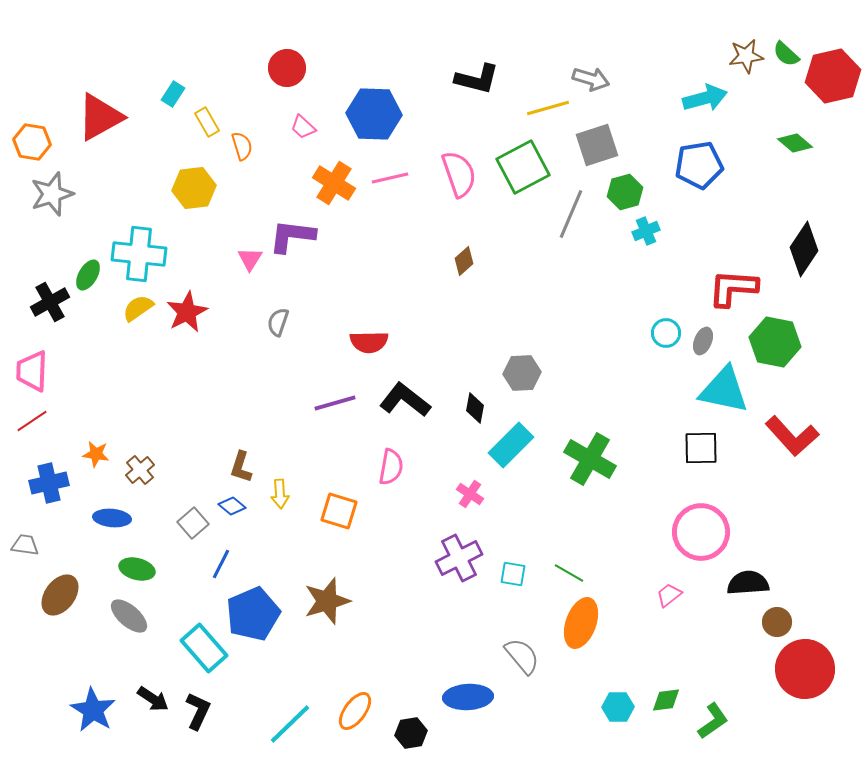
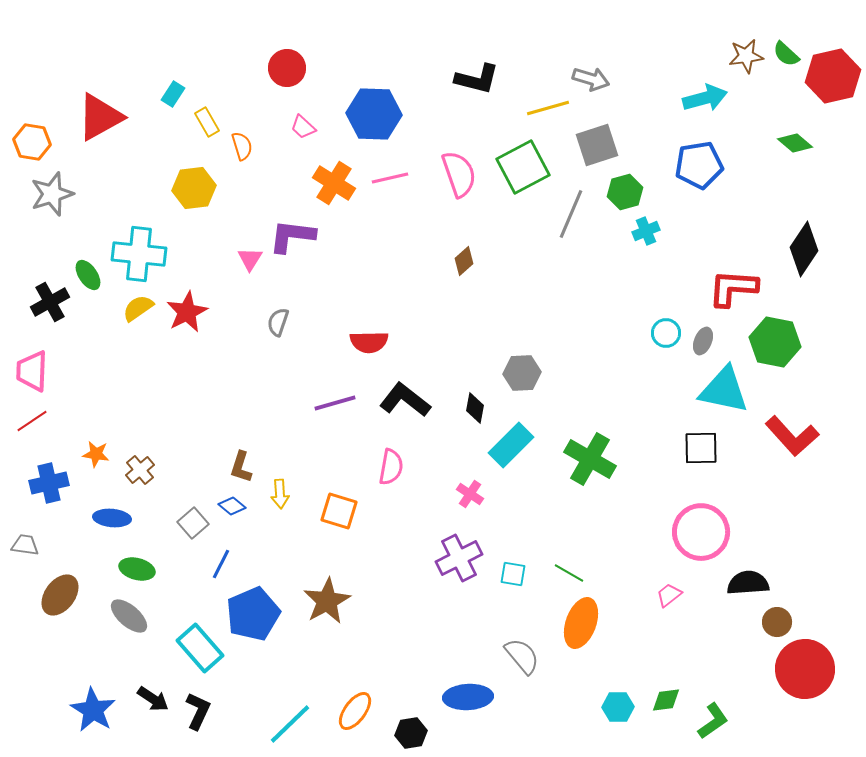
green ellipse at (88, 275): rotated 64 degrees counterclockwise
brown star at (327, 601): rotated 12 degrees counterclockwise
cyan rectangle at (204, 648): moved 4 px left
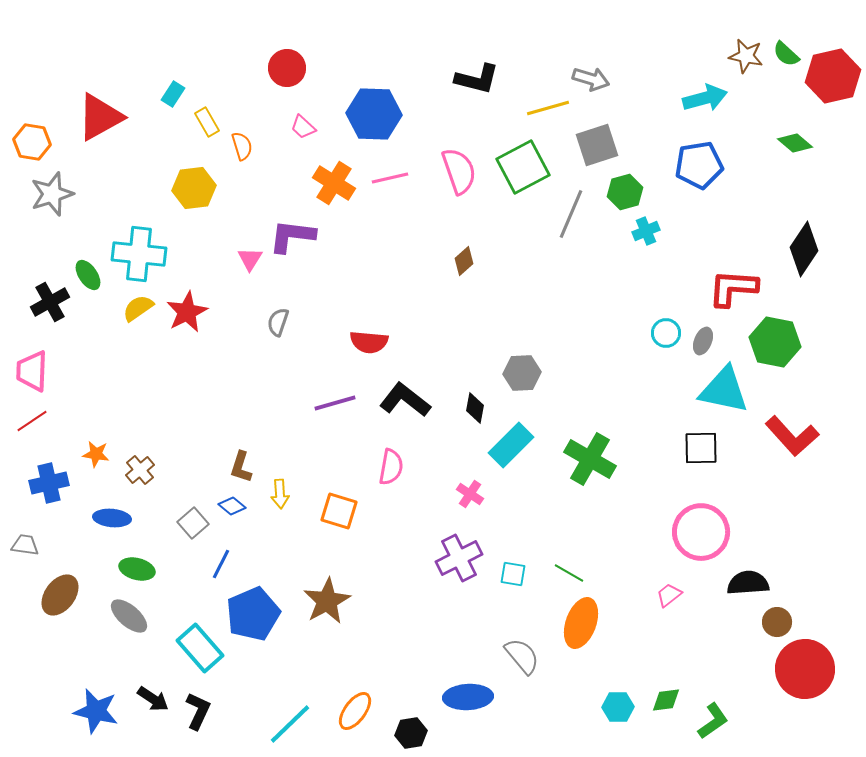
brown star at (746, 56): rotated 20 degrees clockwise
pink semicircle at (459, 174): moved 3 px up
red semicircle at (369, 342): rotated 6 degrees clockwise
blue star at (93, 710): moved 3 px right, 1 px down; rotated 18 degrees counterclockwise
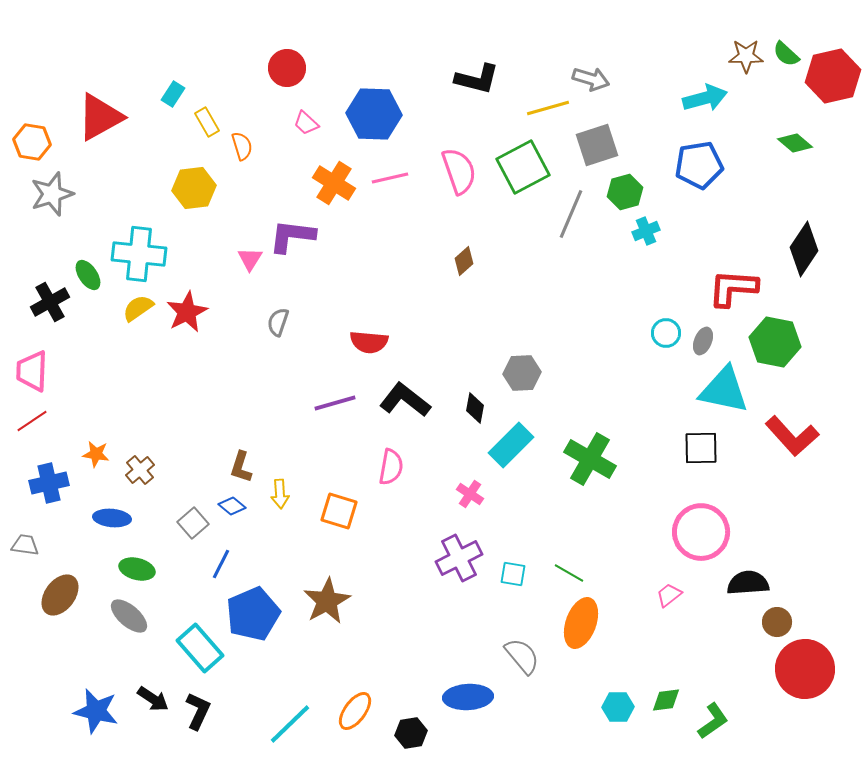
brown star at (746, 56): rotated 12 degrees counterclockwise
pink trapezoid at (303, 127): moved 3 px right, 4 px up
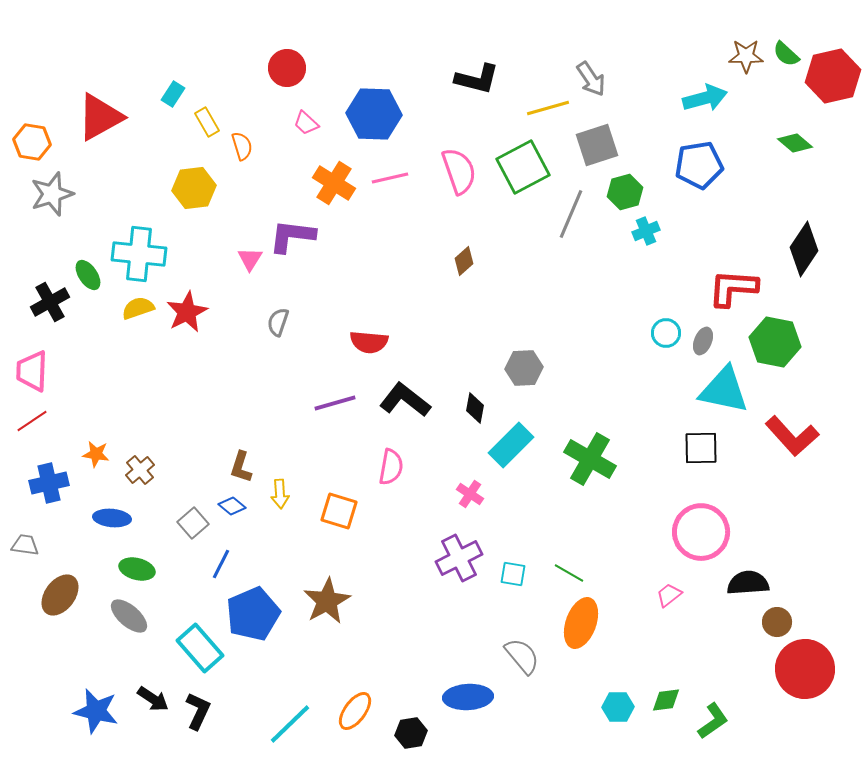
gray arrow at (591, 79): rotated 39 degrees clockwise
yellow semicircle at (138, 308): rotated 16 degrees clockwise
gray hexagon at (522, 373): moved 2 px right, 5 px up
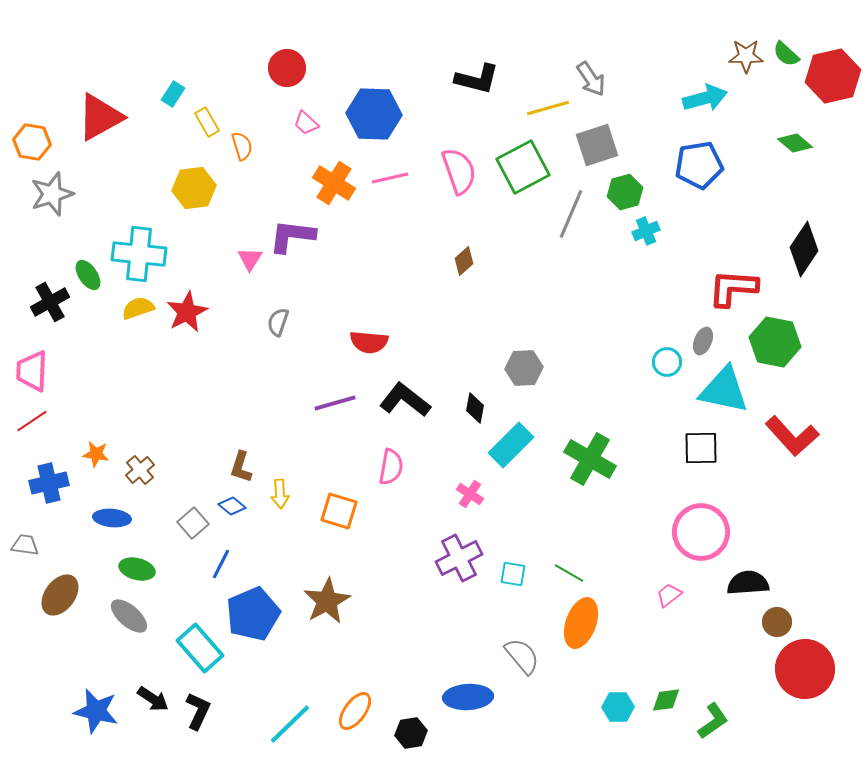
cyan circle at (666, 333): moved 1 px right, 29 px down
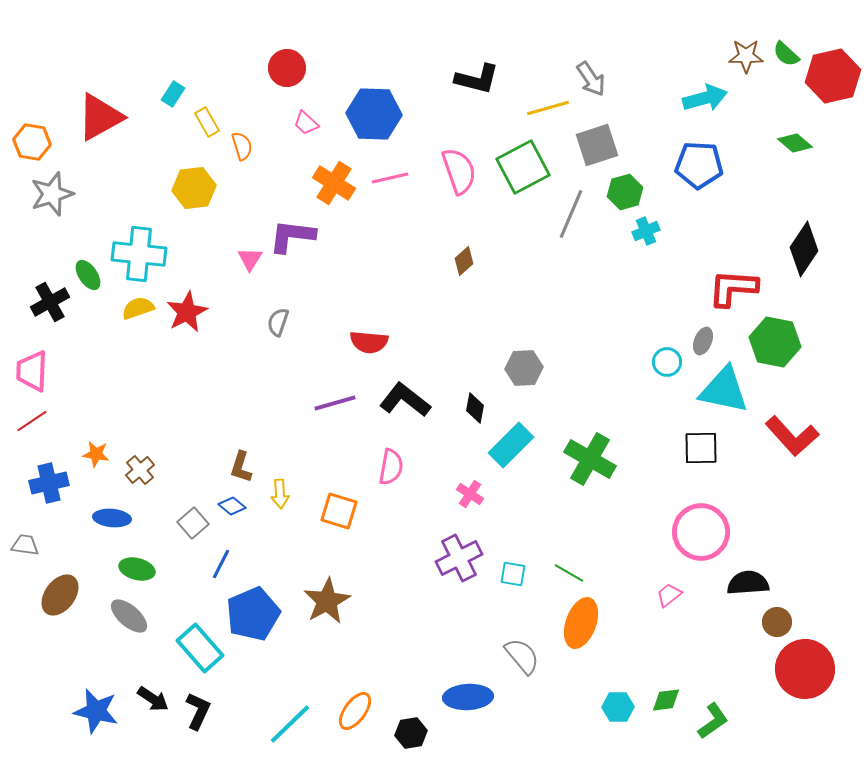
blue pentagon at (699, 165): rotated 12 degrees clockwise
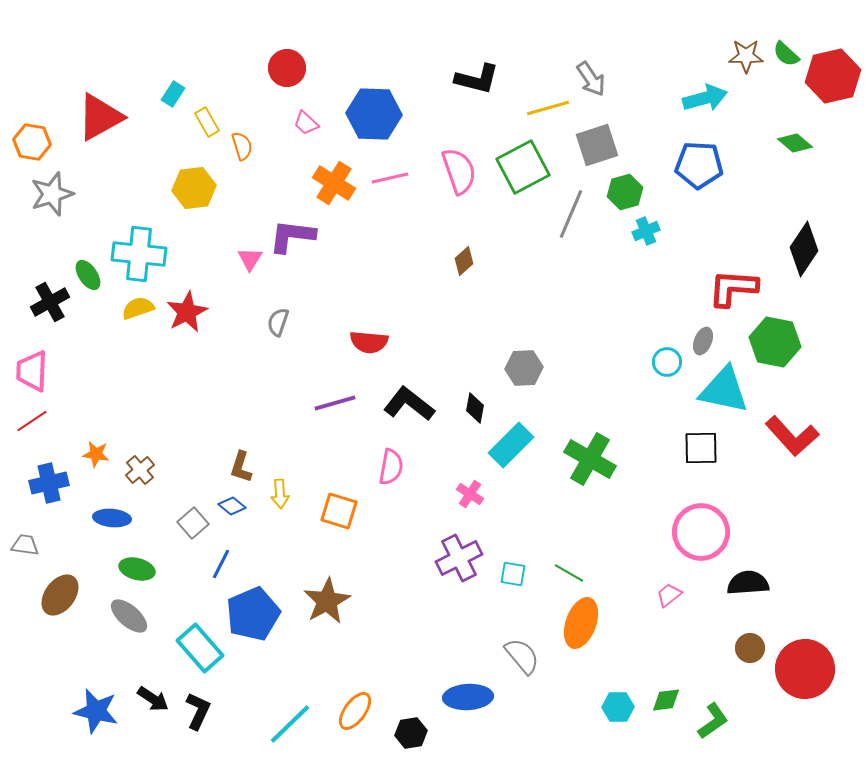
black L-shape at (405, 400): moved 4 px right, 4 px down
brown circle at (777, 622): moved 27 px left, 26 px down
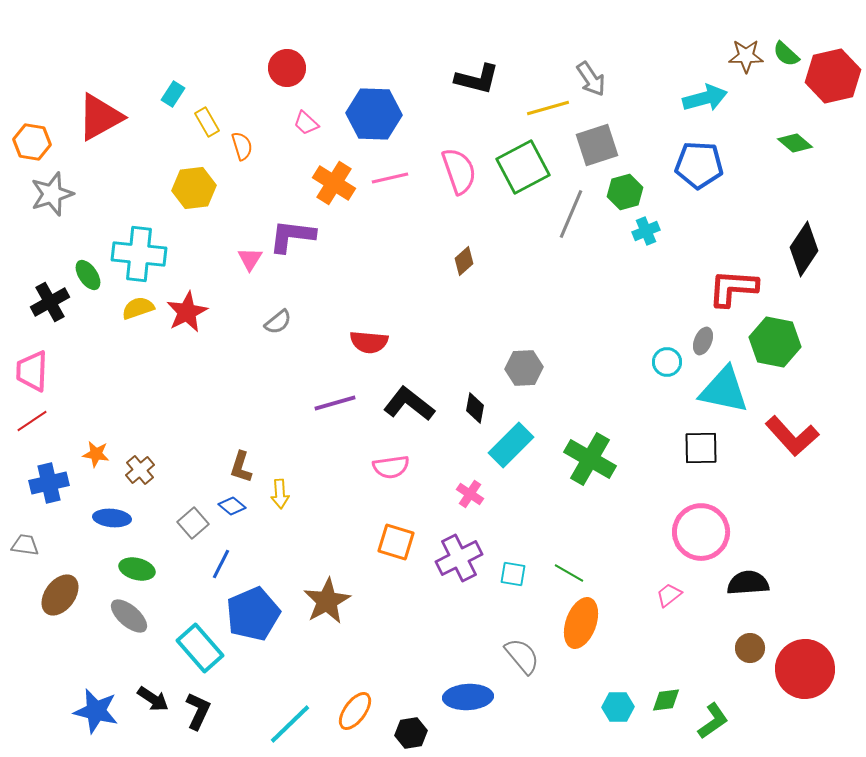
gray semicircle at (278, 322): rotated 148 degrees counterclockwise
pink semicircle at (391, 467): rotated 72 degrees clockwise
orange square at (339, 511): moved 57 px right, 31 px down
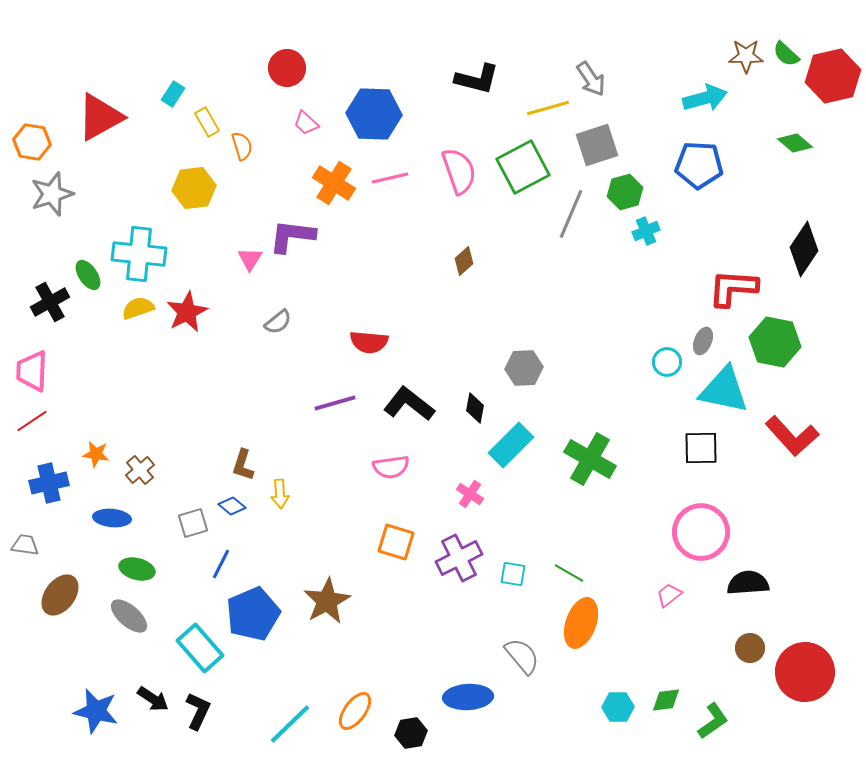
brown L-shape at (241, 467): moved 2 px right, 2 px up
gray square at (193, 523): rotated 24 degrees clockwise
red circle at (805, 669): moved 3 px down
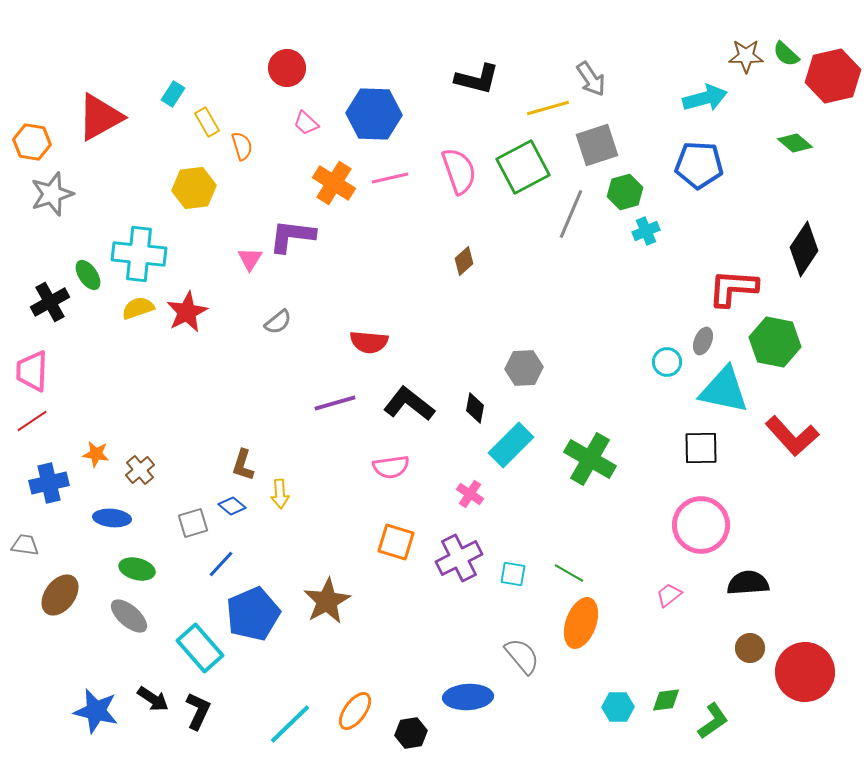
pink circle at (701, 532): moved 7 px up
blue line at (221, 564): rotated 16 degrees clockwise
